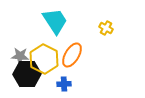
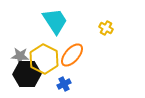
orange ellipse: rotated 10 degrees clockwise
blue cross: rotated 24 degrees counterclockwise
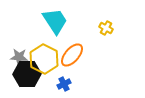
gray star: moved 1 px left, 1 px down
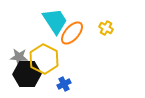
orange ellipse: moved 22 px up
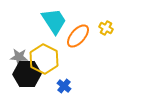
cyan trapezoid: moved 1 px left
orange ellipse: moved 6 px right, 3 px down
blue cross: moved 2 px down; rotated 24 degrees counterclockwise
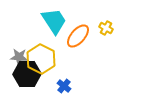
yellow hexagon: moved 3 px left
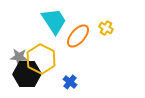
blue cross: moved 6 px right, 4 px up
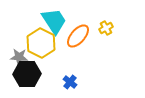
yellow cross: rotated 32 degrees clockwise
yellow hexagon: moved 16 px up
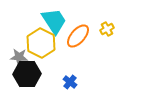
yellow cross: moved 1 px right, 1 px down
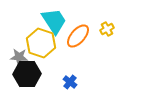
yellow hexagon: rotated 8 degrees counterclockwise
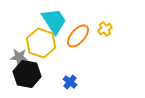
yellow cross: moved 2 px left
black hexagon: rotated 12 degrees clockwise
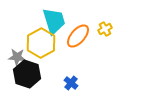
cyan trapezoid: rotated 16 degrees clockwise
yellow hexagon: rotated 12 degrees clockwise
gray star: moved 2 px left
black hexagon: rotated 8 degrees clockwise
blue cross: moved 1 px right, 1 px down
